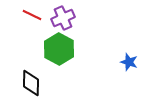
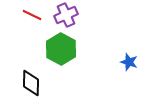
purple cross: moved 3 px right, 3 px up
green hexagon: moved 2 px right
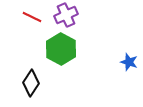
red line: moved 2 px down
black diamond: rotated 32 degrees clockwise
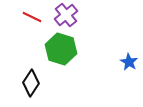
purple cross: rotated 15 degrees counterclockwise
green hexagon: rotated 12 degrees counterclockwise
blue star: rotated 12 degrees clockwise
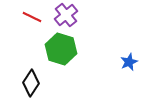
blue star: rotated 18 degrees clockwise
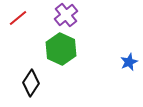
red line: moved 14 px left, 1 px down; rotated 66 degrees counterclockwise
green hexagon: rotated 8 degrees clockwise
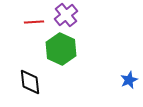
red line: moved 16 px right, 4 px down; rotated 36 degrees clockwise
blue star: moved 18 px down
black diamond: moved 1 px left, 1 px up; rotated 40 degrees counterclockwise
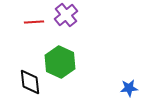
green hexagon: moved 1 px left, 13 px down
blue star: moved 8 px down; rotated 18 degrees clockwise
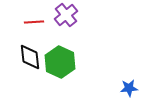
black diamond: moved 25 px up
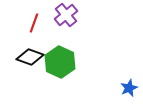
red line: moved 1 px down; rotated 66 degrees counterclockwise
black diamond: rotated 64 degrees counterclockwise
blue star: rotated 18 degrees counterclockwise
